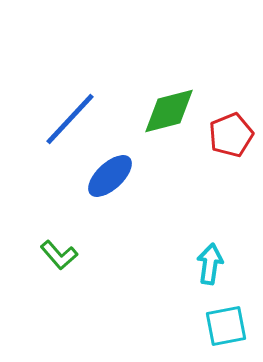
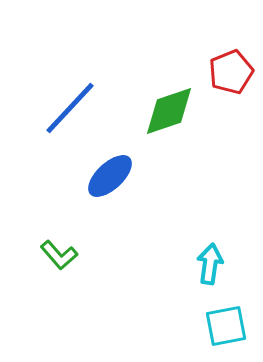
green diamond: rotated 4 degrees counterclockwise
blue line: moved 11 px up
red pentagon: moved 63 px up
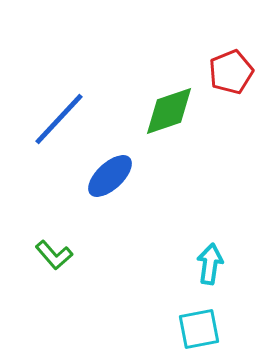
blue line: moved 11 px left, 11 px down
green L-shape: moved 5 px left
cyan square: moved 27 px left, 3 px down
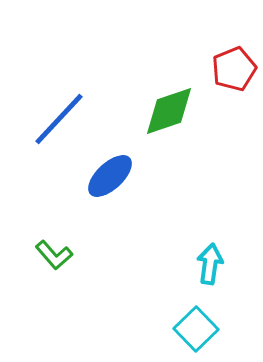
red pentagon: moved 3 px right, 3 px up
cyan square: moved 3 px left; rotated 33 degrees counterclockwise
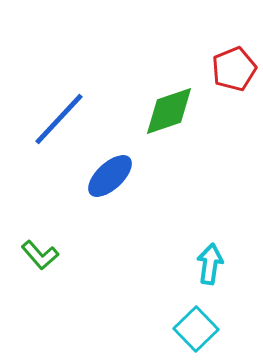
green L-shape: moved 14 px left
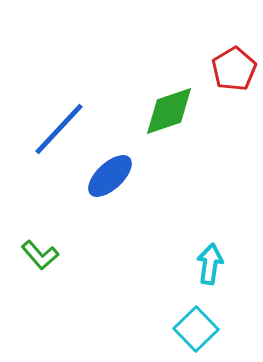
red pentagon: rotated 9 degrees counterclockwise
blue line: moved 10 px down
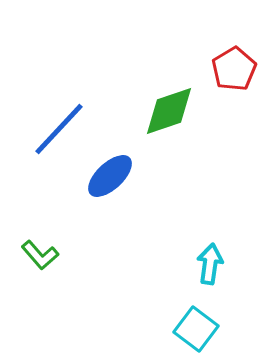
cyan square: rotated 9 degrees counterclockwise
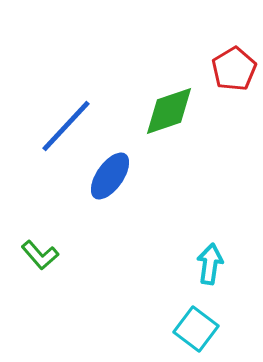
blue line: moved 7 px right, 3 px up
blue ellipse: rotated 12 degrees counterclockwise
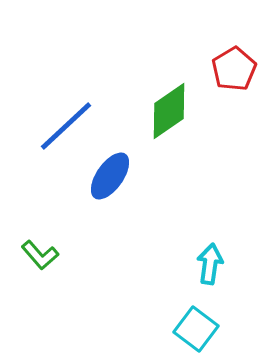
green diamond: rotated 16 degrees counterclockwise
blue line: rotated 4 degrees clockwise
